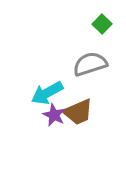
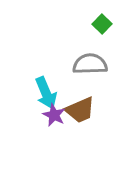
gray semicircle: rotated 16 degrees clockwise
cyan arrow: moved 1 px left; rotated 84 degrees counterclockwise
brown trapezoid: moved 2 px right, 2 px up
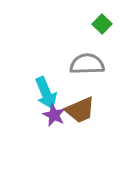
gray semicircle: moved 3 px left
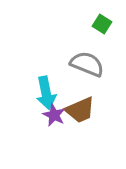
green square: rotated 12 degrees counterclockwise
gray semicircle: rotated 24 degrees clockwise
cyan arrow: rotated 12 degrees clockwise
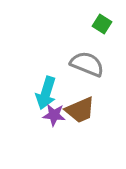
cyan arrow: rotated 28 degrees clockwise
purple star: rotated 20 degrees counterclockwise
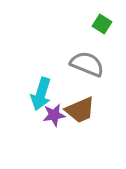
cyan arrow: moved 5 px left, 1 px down
purple star: rotated 15 degrees counterclockwise
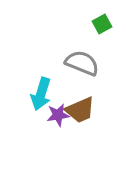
green square: rotated 30 degrees clockwise
gray semicircle: moved 5 px left, 1 px up
purple star: moved 4 px right
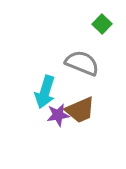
green square: rotated 18 degrees counterclockwise
cyan arrow: moved 4 px right, 2 px up
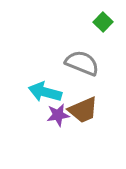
green square: moved 1 px right, 2 px up
cyan arrow: rotated 88 degrees clockwise
brown trapezoid: moved 3 px right
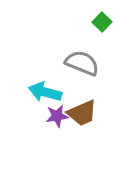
green square: moved 1 px left
brown trapezoid: moved 1 px left, 3 px down
purple star: moved 1 px left, 1 px down
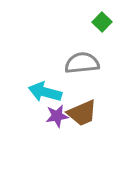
gray semicircle: rotated 28 degrees counterclockwise
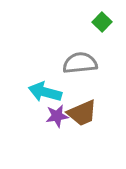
gray semicircle: moved 2 px left
